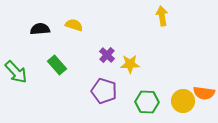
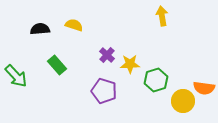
green arrow: moved 4 px down
orange semicircle: moved 5 px up
green hexagon: moved 9 px right, 22 px up; rotated 20 degrees counterclockwise
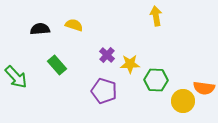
yellow arrow: moved 6 px left
green arrow: moved 1 px down
green hexagon: rotated 20 degrees clockwise
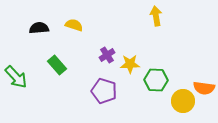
black semicircle: moved 1 px left, 1 px up
purple cross: rotated 14 degrees clockwise
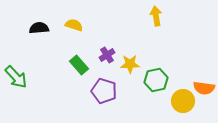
green rectangle: moved 22 px right
green hexagon: rotated 15 degrees counterclockwise
